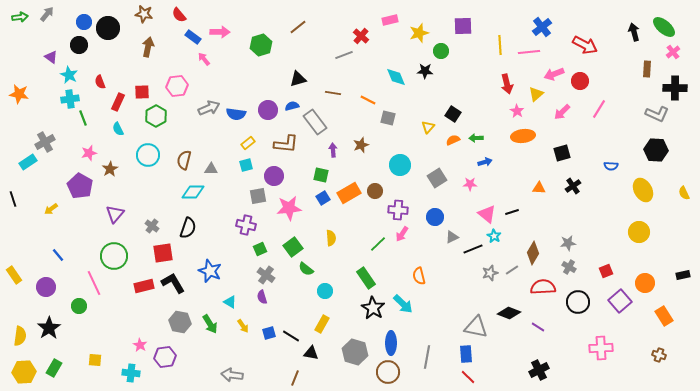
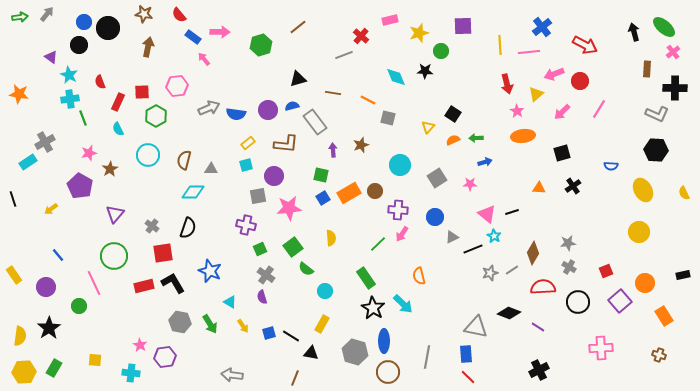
blue ellipse at (391, 343): moved 7 px left, 2 px up
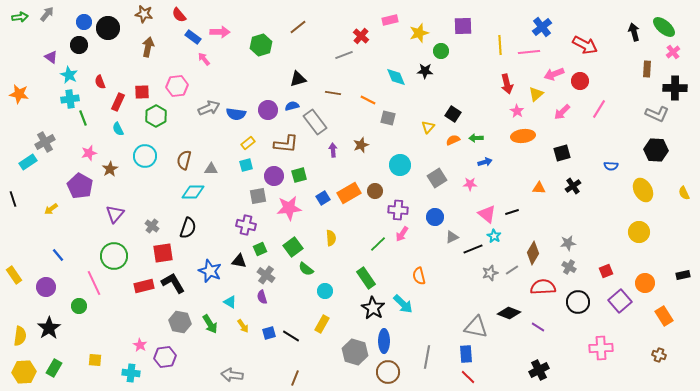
cyan circle at (148, 155): moved 3 px left, 1 px down
green square at (321, 175): moved 22 px left; rotated 28 degrees counterclockwise
black triangle at (311, 353): moved 72 px left, 92 px up
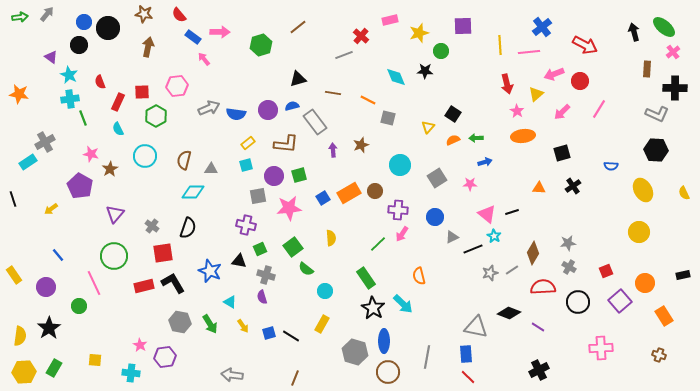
pink star at (89, 153): moved 2 px right, 1 px down; rotated 28 degrees clockwise
gray cross at (266, 275): rotated 18 degrees counterclockwise
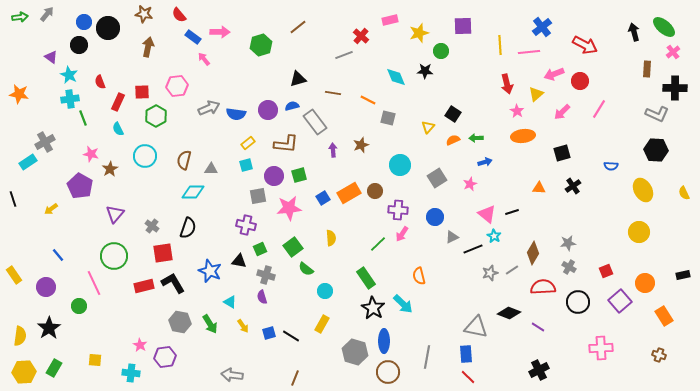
pink star at (470, 184): rotated 24 degrees counterclockwise
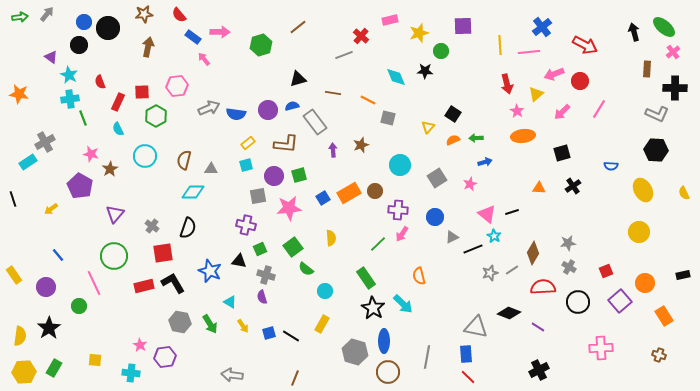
brown star at (144, 14): rotated 18 degrees counterclockwise
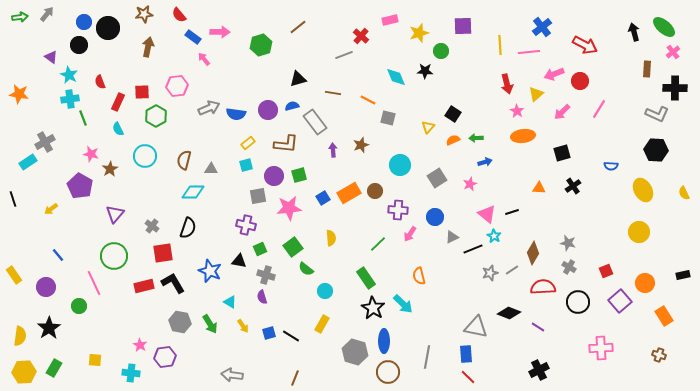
pink arrow at (402, 234): moved 8 px right
gray star at (568, 243): rotated 21 degrees clockwise
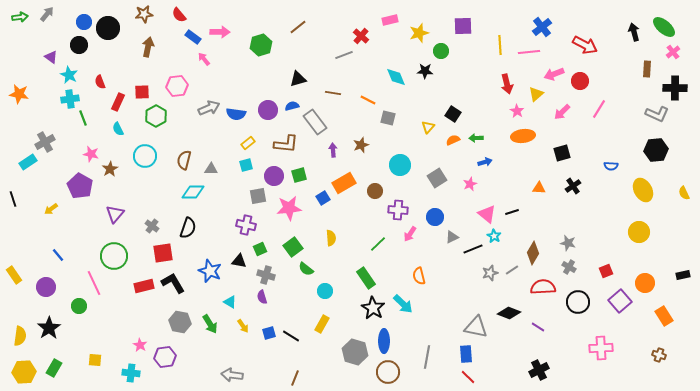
black hexagon at (656, 150): rotated 10 degrees counterclockwise
orange rectangle at (349, 193): moved 5 px left, 10 px up
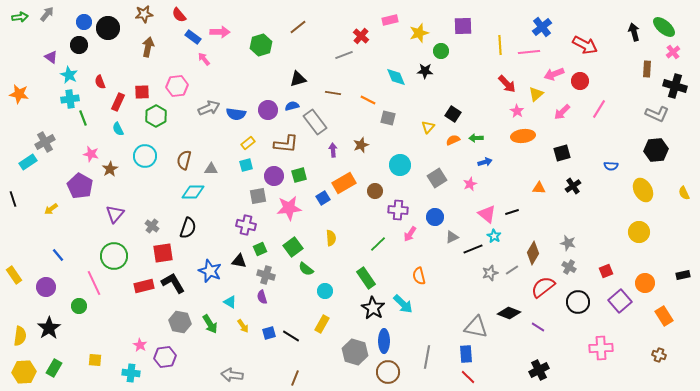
red arrow at (507, 84): rotated 30 degrees counterclockwise
black cross at (675, 88): moved 2 px up; rotated 15 degrees clockwise
red semicircle at (543, 287): rotated 35 degrees counterclockwise
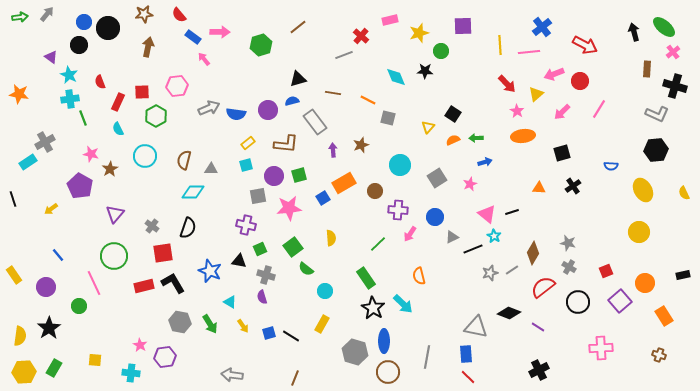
blue semicircle at (292, 106): moved 5 px up
